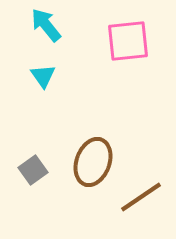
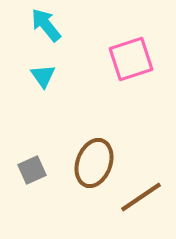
pink square: moved 3 px right, 18 px down; rotated 12 degrees counterclockwise
brown ellipse: moved 1 px right, 1 px down
gray square: moved 1 px left; rotated 12 degrees clockwise
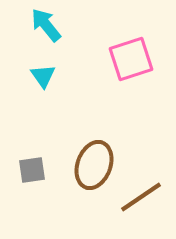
brown ellipse: moved 2 px down
gray square: rotated 16 degrees clockwise
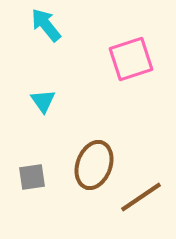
cyan triangle: moved 25 px down
gray square: moved 7 px down
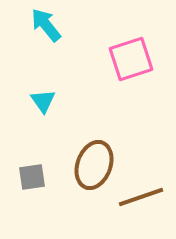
brown line: rotated 15 degrees clockwise
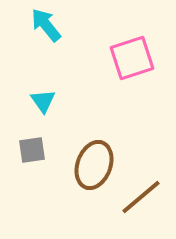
pink square: moved 1 px right, 1 px up
gray square: moved 27 px up
brown line: rotated 21 degrees counterclockwise
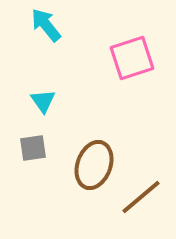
gray square: moved 1 px right, 2 px up
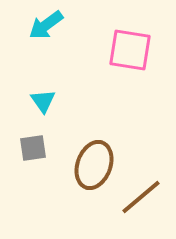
cyan arrow: rotated 87 degrees counterclockwise
pink square: moved 2 px left, 8 px up; rotated 27 degrees clockwise
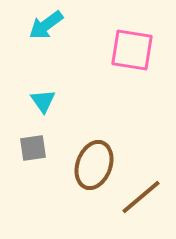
pink square: moved 2 px right
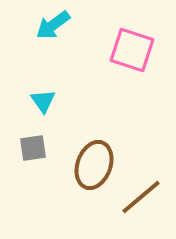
cyan arrow: moved 7 px right
pink square: rotated 9 degrees clockwise
